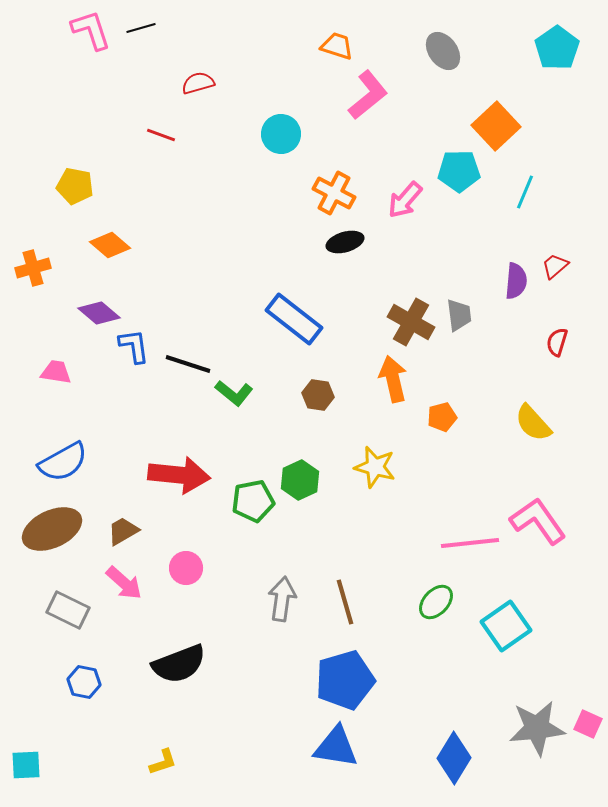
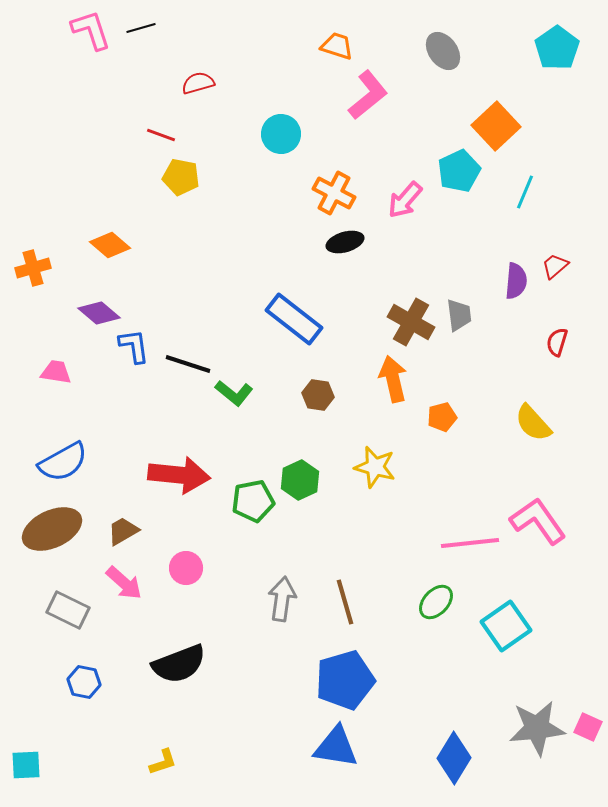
cyan pentagon at (459, 171): rotated 24 degrees counterclockwise
yellow pentagon at (75, 186): moved 106 px right, 9 px up
pink square at (588, 724): moved 3 px down
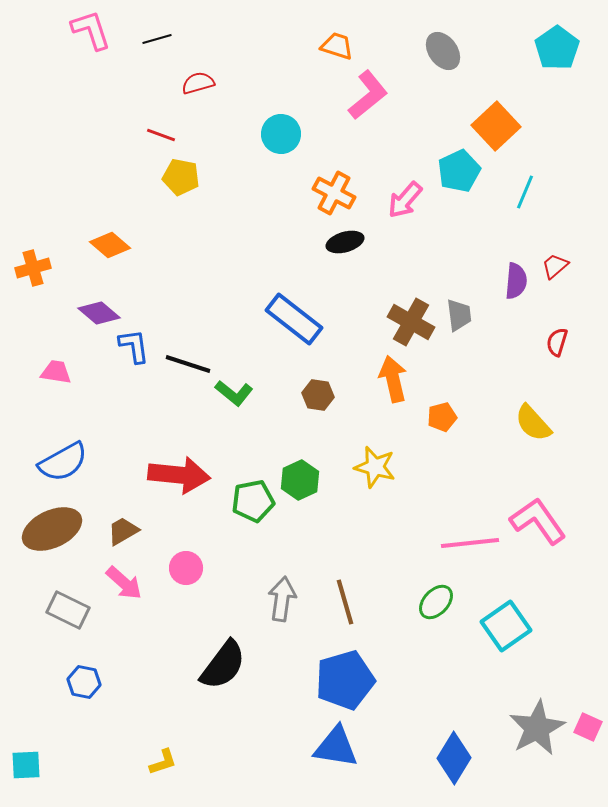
black line at (141, 28): moved 16 px right, 11 px down
black semicircle at (179, 664): moved 44 px right, 1 px down; rotated 32 degrees counterclockwise
gray star at (537, 728): rotated 22 degrees counterclockwise
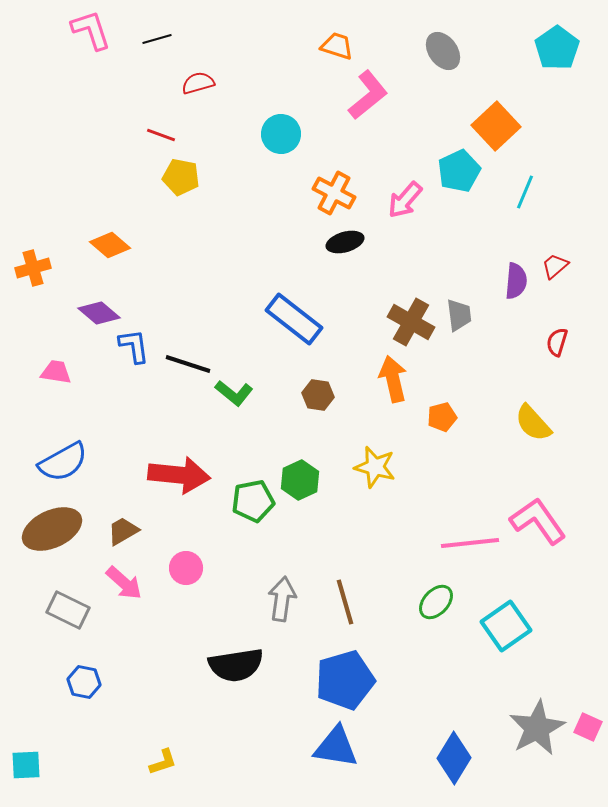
black semicircle at (223, 665): moved 13 px right; rotated 44 degrees clockwise
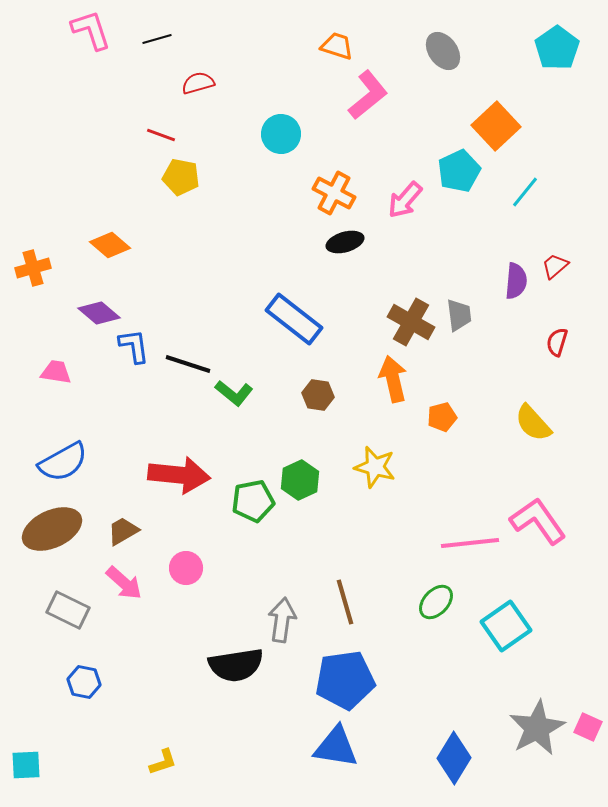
cyan line at (525, 192): rotated 16 degrees clockwise
gray arrow at (282, 599): moved 21 px down
blue pentagon at (345, 680): rotated 8 degrees clockwise
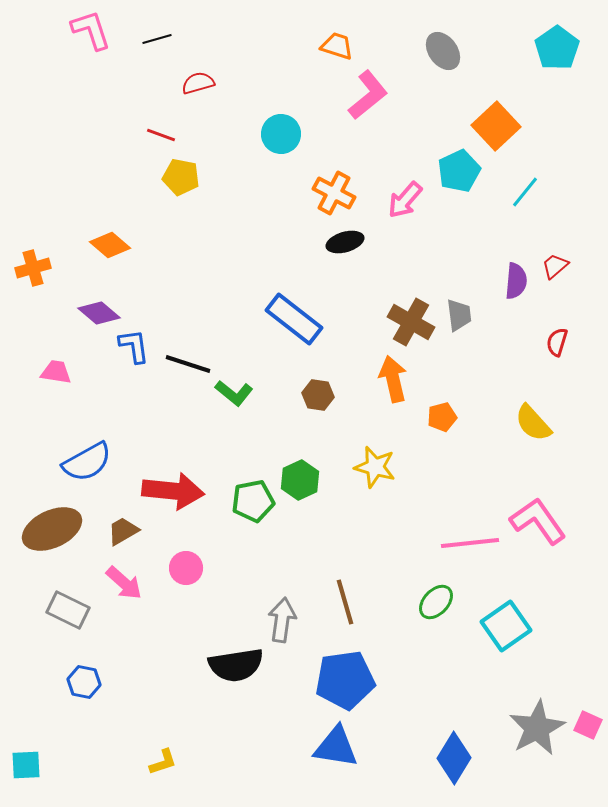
blue semicircle at (63, 462): moved 24 px right
red arrow at (179, 475): moved 6 px left, 16 px down
pink square at (588, 727): moved 2 px up
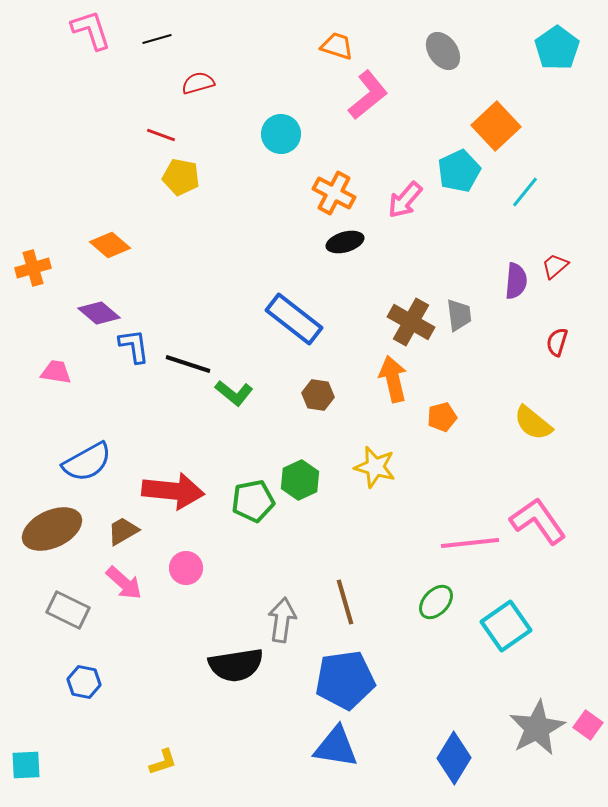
yellow semicircle at (533, 423): rotated 9 degrees counterclockwise
pink square at (588, 725): rotated 12 degrees clockwise
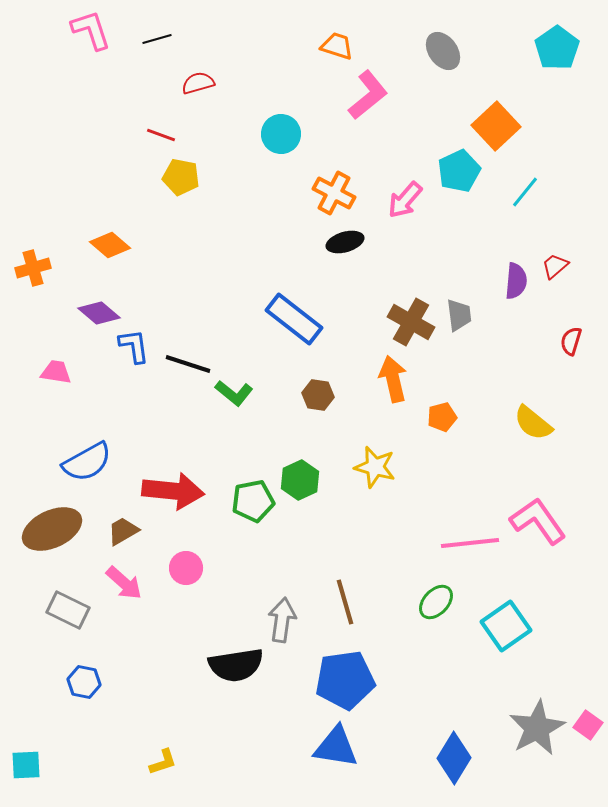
red semicircle at (557, 342): moved 14 px right, 1 px up
